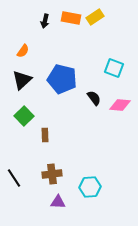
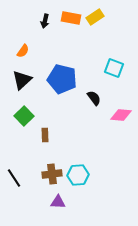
pink diamond: moved 1 px right, 10 px down
cyan hexagon: moved 12 px left, 12 px up
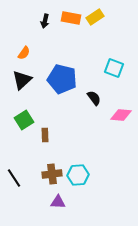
orange semicircle: moved 1 px right, 2 px down
green square: moved 4 px down; rotated 12 degrees clockwise
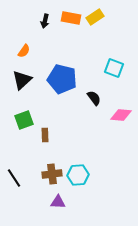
orange semicircle: moved 2 px up
green square: rotated 12 degrees clockwise
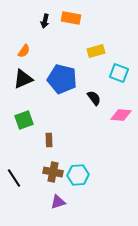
yellow rectangle: moved 1 px right, 34 px down; rotated 18 degrees clockwise
cyan square: moved 5 px right, 5 px down
black triangle: moved 1 px right, 1 px up; rotated 20 degrees clockwise
brown rectangle: moved 4 px right, 5 px down
brown cross: moved 1 px right, 2 px up; rotated 18 degrees clockwise
purple triangle: rotated 21 degrees counterclockwise
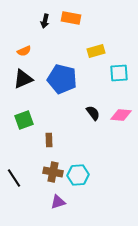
orange semicircle: rotated 32 degrees clockwise
cyan square: rotated 24 degrees counterclockwise
black semicircle: moved 1 px left, 15 px down
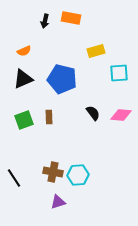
brown rectangle: moved 23 px up
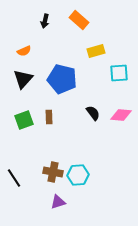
orange rectangle: moved 8 px right, 2 px down; rotated 30 degrees clockwise
black triangle: rotated 25 degrees counterclockwise
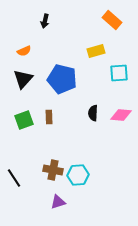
orange rectangle: moved 33 px right
black semicircle: rotated 140 degrees counterclockwise
brown cross: moved 2 px up
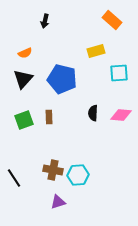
orange semicircle: moved 1 px right, 2 px down
